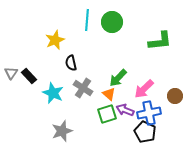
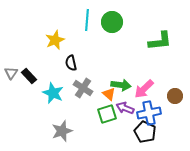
green arrow: moved 3 px right, 7 px down; rotated 126 degrees counterclockwise
purple arrow: moved 2 px up
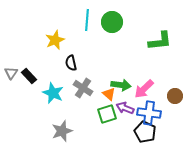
blue cross: rotated 20 degrees clockwise
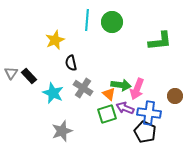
pink arrow: moved 7 px left; rotated 25 degrees counterclockwise
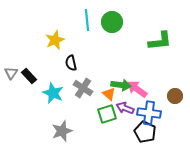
cyan line: rotated 10 degrees counterclockwise
pink arrow: rotated 105 degrees clockwise
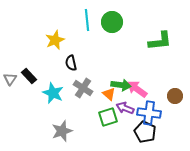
gray triangle: moved 1 px left, 6 px down
green square: moved 1 px right, 3 px down
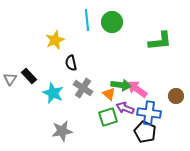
brown circle: moved 1 px right
gray star: rotated 10 degrees clockwise
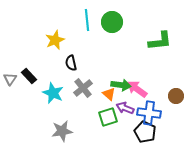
gray cross: rotated 18 degrees clockwise
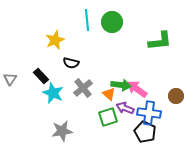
black semicircle: rotated 63 degrees counterclockwise
black rectangle: moved 12 px right
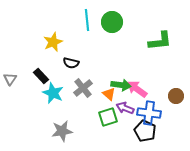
yellow star: moved 2 px left, 2 px down
black pentagon: moved 1 px up
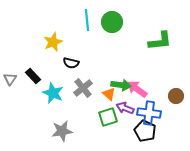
black rectangle: moved 8 px left
